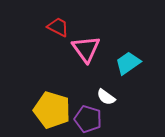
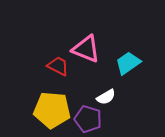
red trapezoid: moved 39 px down
pink triangle: rotated 32 degrees counterclockwise
white semicircle: rotated 66 degrees counterclockwise
yellow pentagon: rotated 12 degrees counterclockwise
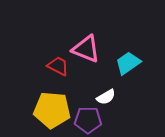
purple pentagon: moved 1 px down; rotated 16 degrees counterclockwise
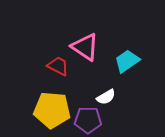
pink triangle: moved 1 px left, 2 px up; rotated 12 degrees clockwise
cyan trapezoid: moved 1 px left, 2 px up
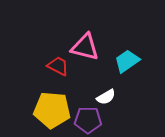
pink triangle: rotated 20 degrees counterclockwise
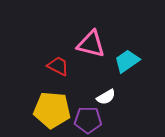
pink triangle: moved 6 px right, 3 px up
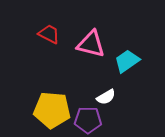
red trapezoid: moved 9 px left, 32 px up
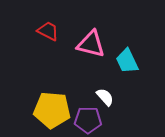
red trapezoid: moved 1 px left, 3 px up
cyan trapezoid: rotated 80 degrees counterclockwise
white semicircle: moved 1 px left; rotated 102 degrees counterclockwise
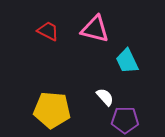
pink triangle: moved 4 px right, 15 px up
purple pentagon: moved 37 px right
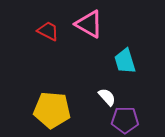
pink triangle: moved 6 px left, 5 px up; rotated 16 degrees clockwise
cyan trapezoid: moved 2 px left; rotated 8 degrees clockwise
white semicircle: moved 2 px right
